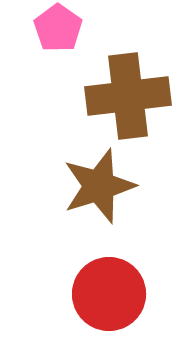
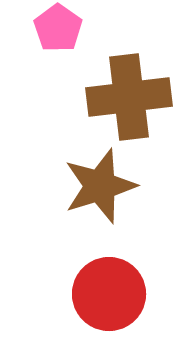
brown cross: moved 1 px right, 1 px down
brown star: moved 1 px right
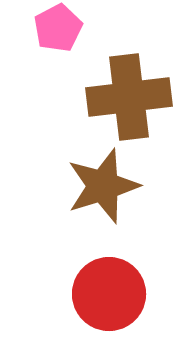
pink pentagon: rotated 9 degrees clockwise
brown star: moved 3 px right
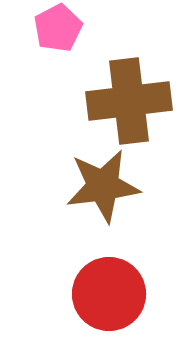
brown cross: moved 4 px down
brown star: rotated 10 degrees clockwise
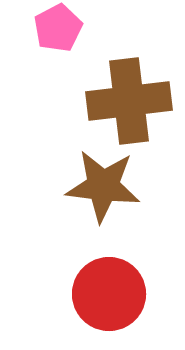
brown star: rotated 14 degrees clockwise
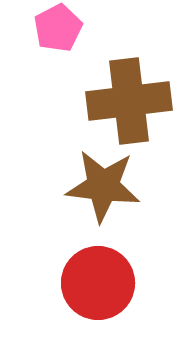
red circle: moved 11 px left, 11 px up
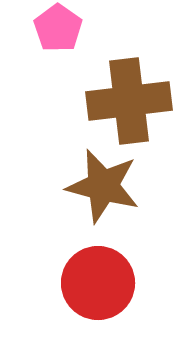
pink pentagon: rotated 9 degrees counterclockwise
brown star: rotated 8 degrees clockwise
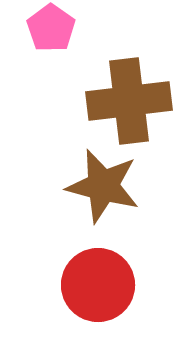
pink pentagon: moved 7 px left
red circle: moved 2 px down
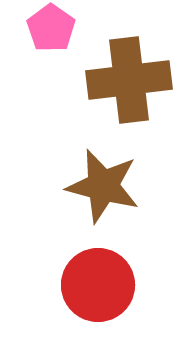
brown cross: moved 21 px up
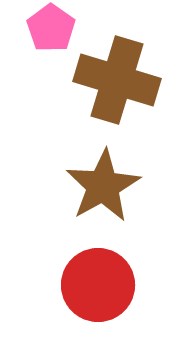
brown cross: moved 12 px left; rotated 24 degrees clockwise
brown star: rotated 28 degrees clockwise
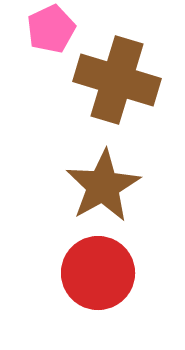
pink pentagon: moved 1 px down; rotated 12 degrees clockwise
red circle: moved 12 px up
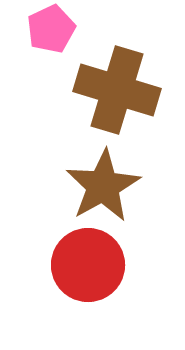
brown cross: moved 10 px down
red circle: moved 10 px left, 8 px up
